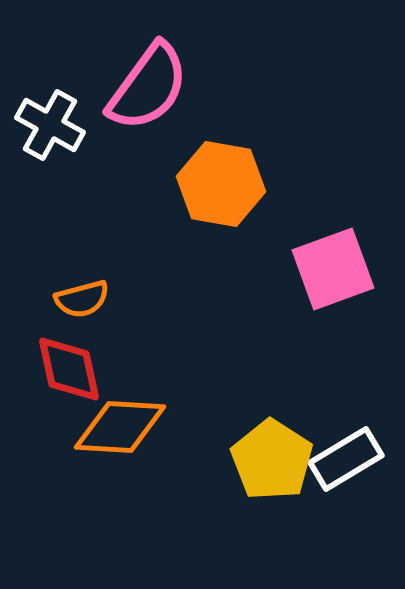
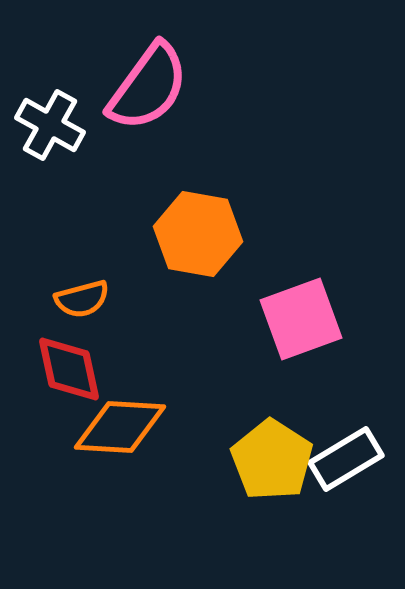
orange hexagon: moved 23 px left, 50 px down
pink square: moved 32 px left, 50 px down
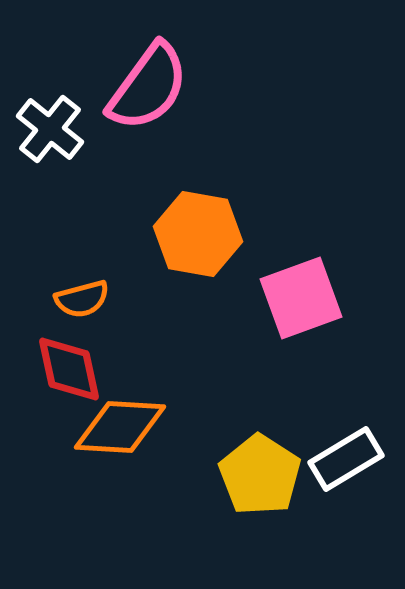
white cross: moved 4 px down; rotated 10 degrees clockwise
pink square: moved 21 px up
yellow pentagon: moved 12 px left, 15 px down
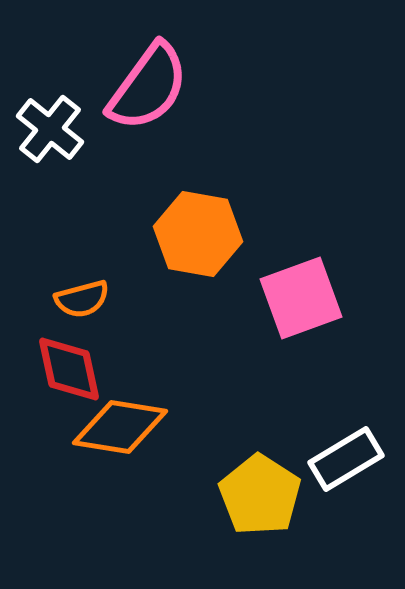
orange diamond: rotated 6 degrees clockwise
yellow pentagon: moved 20 px down
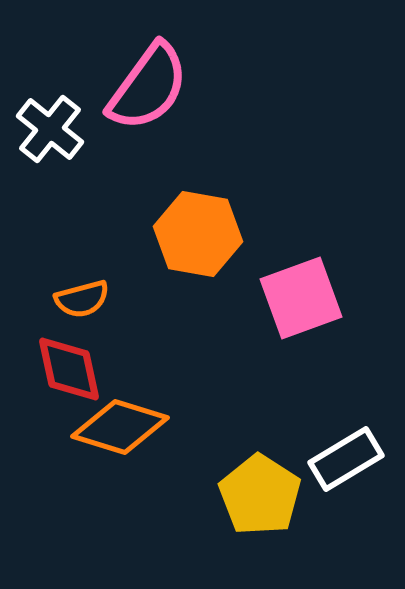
orange diamond: rotated 8 degrees clockwise
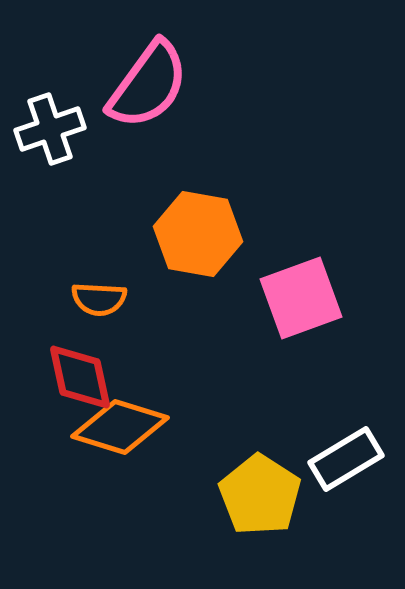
pink semicircle: moved 2 px up
white cross: rotated 32 degrees clockwise
orange semicircle: moved 17 px right; rotated 18 degrees clockwise
red diamond: moved 11 px right, 8 px down
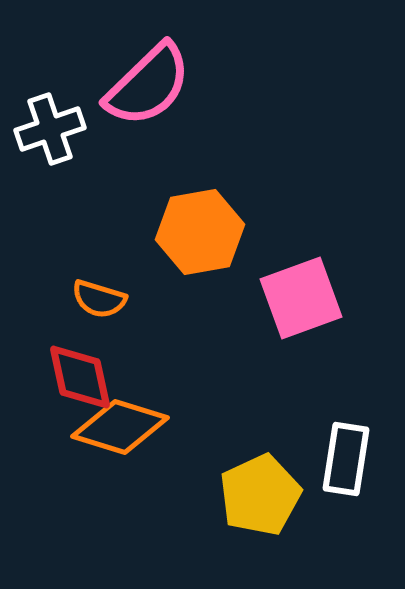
pink semicircle: rotated 10 degrees clockwise
orange hexagon: moved 2 px right, 2 px up; rotated 20 degrees counterclockwise
orange semicircle: rotated 14 degrees clockwise
white rectangle: rotated 50 degrees counterclockwise
yellow pentagon: rotated 14 degrees clockwise
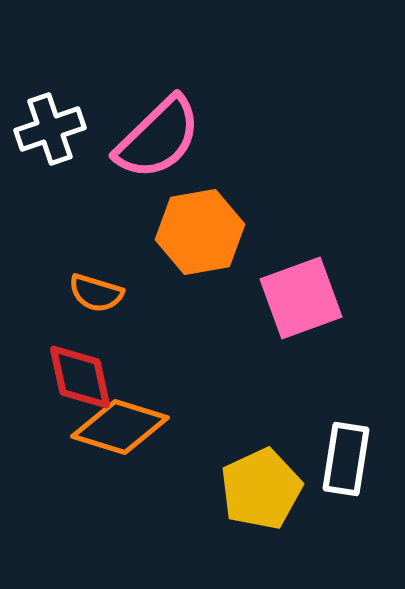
pink semicircle: moved 10 px right, 53 px down
orange semicircle: moved 3 px left, 6 px up
yellow pentagon: moved 1 px right, 6 px up
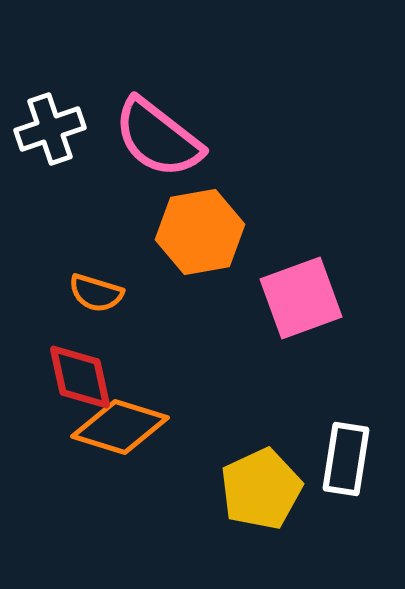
pink semicircle: rotated 82 degrees clockwise
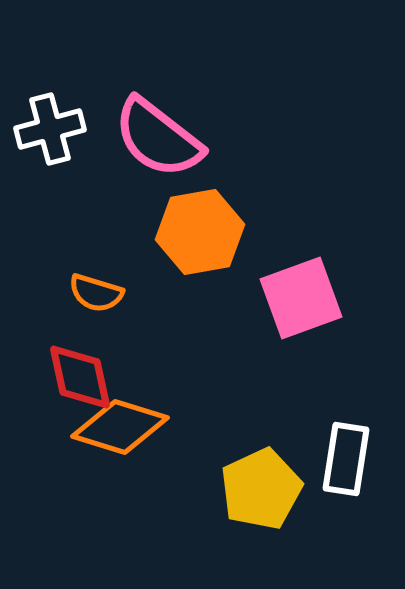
white cross: rotated 4 degrees clockwise
